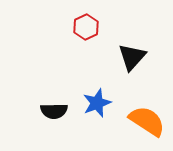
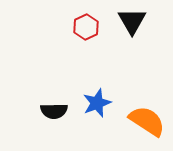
black triangle: moved 36 px up; rotated 12 degrees counterclockwise
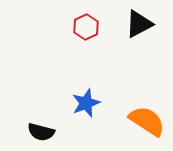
black triangle: moved 7 px right, 3 px down; rotated 32 degrees clockwise
blue star: moved 11 px left
black semicircle: moved 13 px left, 21 px down; rotated 16 degrees clockwise
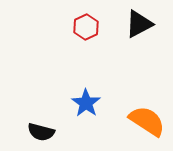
blue star: rotated 16 degrees counterclockwise
